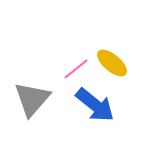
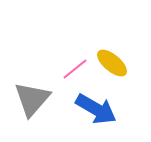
pink line: moved 1 px left
blue arrow: moved 1 px right, 4 px down; rotated 9 degrees counterclockwise
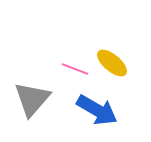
pink line: rotated 60 degrees clockwise
blue arrow: moved 1 px right, 1 px down
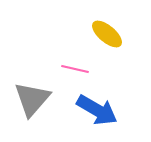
yellow ellipse: moved 5 px left, 29 px up
pink line: rotated 8 degrees counterclockwise
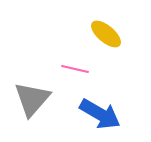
yellow ellipse: moved 1 px left
blue arrow: moved 3 px right, 4 px down
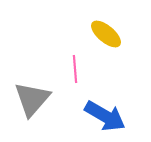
pink line: rotated 72 degrees clockwise
blue arrow: moved 5 px right, 2 px down
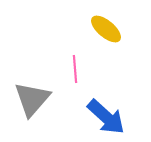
yellow ellipse: moved 5 px up
blue arrow: moved 1 px right, 1 px down; rotated 12 degrees clockwise
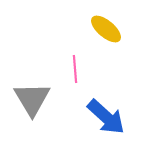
gray triangle: rotated 12 degrees counterclockwise
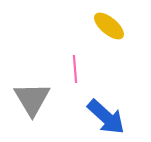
yellow ellipse: moved 3 px right, 3 px up
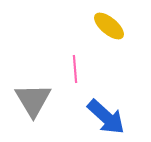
gray triangle: moved 1 px right, 1 px down
